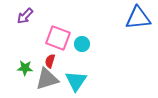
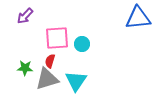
pink square: moved 1 px left; rotated 25 degrees counterclockwise
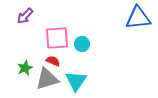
red semicircle: moved 3 px right; rotated 96 degrees clockwise
green star: rotated 28 degrees counterclockwise
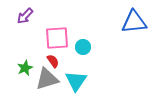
blue triangle: moved 4 px left, 4 px down
cyan circle: moved 1 px right, 3 px down
red semicircle: rotated 32 degrees clockwise
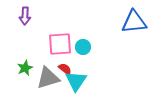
purple arrow: rotated 42 degrees counterclockwise
pink square: moved 3 px right, 6 px down
red semicircle: moved 12 px right, 8 px down; rotated 16 degrees counterclockwise
gray triangle: moved 1 px right, 1 px up
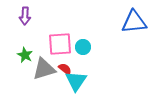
green star: moved 13 px up; rotated 21 degrees counterclockwise
gray triangle: moved 4 px left, 9 px up
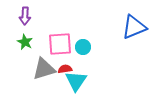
blue triangle: moved 5 px down; rotated 16 degrees counterclockwise
green star: moved 13 px up
red semicircle: rotated 48 degrees counterclockwise
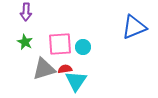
purple arrow: moved 1 px right, 4 px up
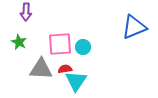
green star: moved 6 px left
gray triangle: moved 3 px left; rotated 20 degrees clockwise
